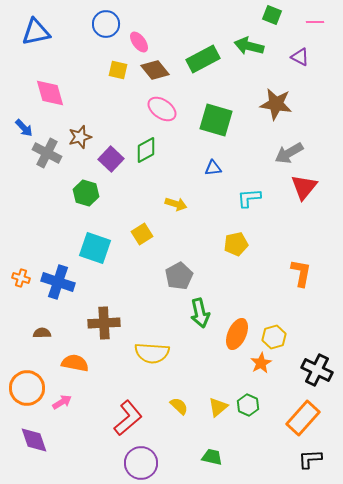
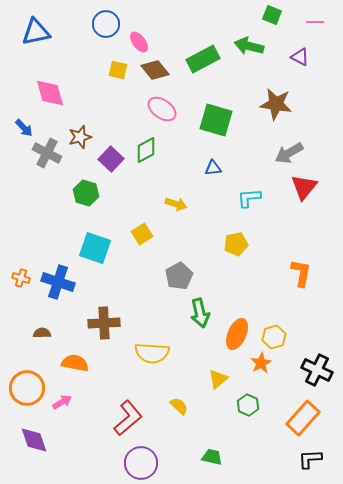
yellow triangle at (218, 407): moved 28 px up
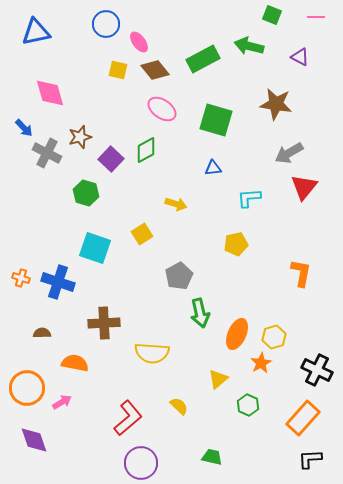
pink line at (315, 22): moved 1 px right, 5 px up
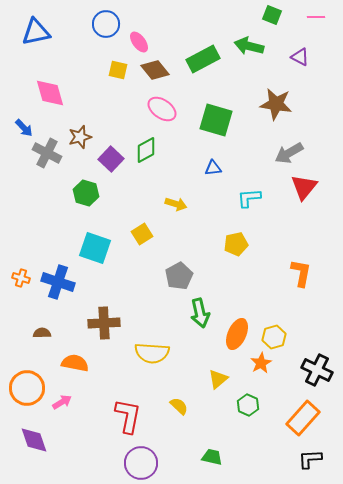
red L-shape at (128, 418): moved 2 px up; rotated 39 degrees counterclockwise
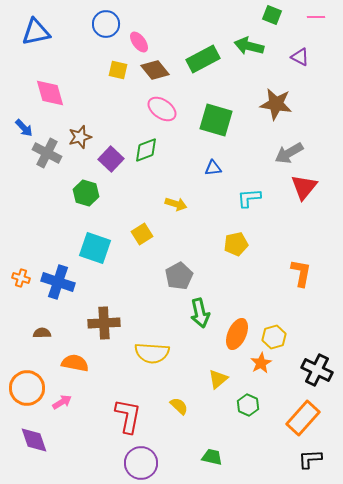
green diamond at (146, 150): rotated 8 degrees clockwise
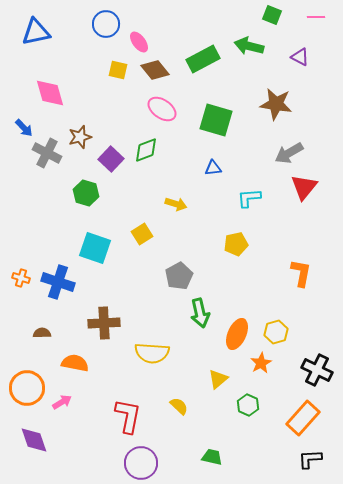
yellow hexagon at (274, 337): moved 2 px right, 5 px up
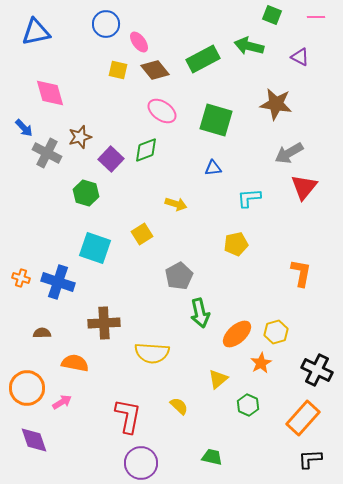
pink ellipse at (162, 109): moved 2 px down
orange ellipse at (237, 334): rotated 24 degrees clockwise
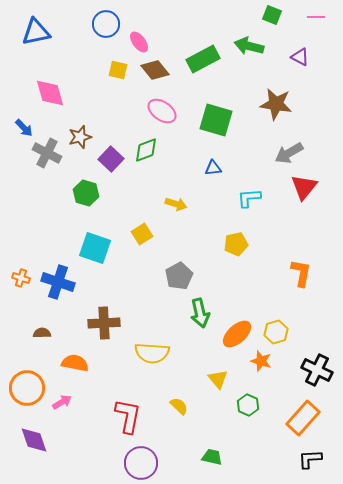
orange star at (261, 363): moved 2 px up; rotated 25 degrees counterclockwise
yellow triangle at (218, 379): rotated 30 degrees counterclockwise
